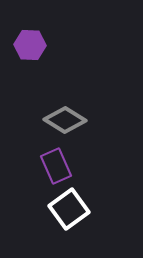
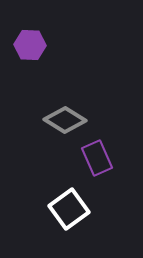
purple rectangle: moved 41 px right, 8 px up
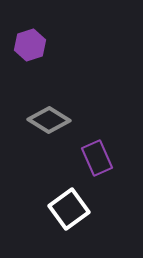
purple hexagon: rotated 20 degrees counterclockwise
gray diamond: moved 16 px left
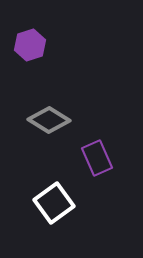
white square: moved 15 px left, 6 px up
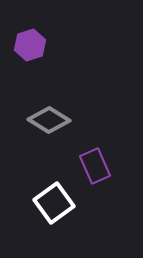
purple rectangle: moved 2 px left, 8 px down
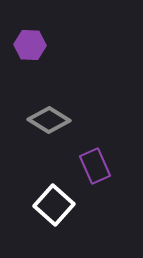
purple hexagon: rotated 20 degrees clockwise
white square: moved 2 px down; rotated 12 degrees counterclockwise
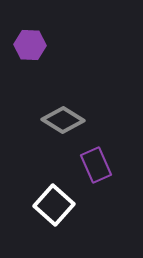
gray diamond: moved 14 px right
purple rectangle: moved 1 px right, 1 px up
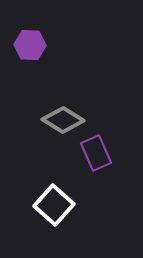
purple rectangle: moved 12 px up
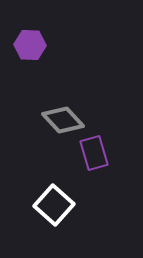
gray diamond: rotated 15 degrees clockwise
purple rectangle: moved 2 px left; rotated 8 degrees clockwise
